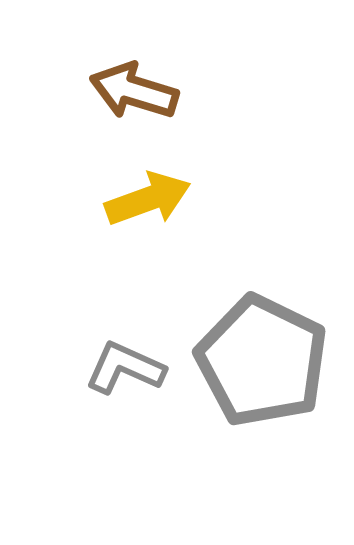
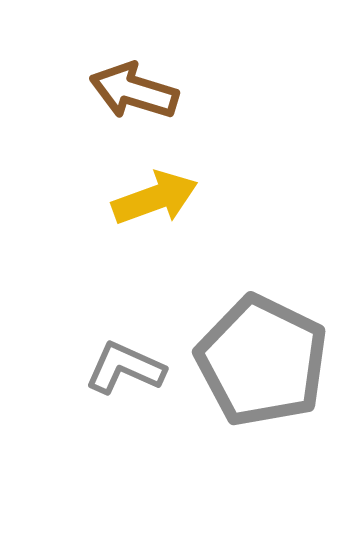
yellow arrow: moved 7 px right, 1 px up
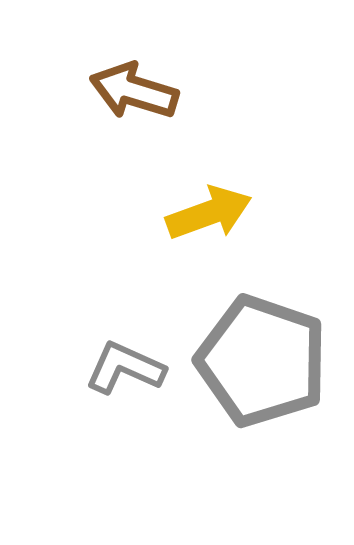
yellow arrow: moved 54 px right, 15 px down
gray pentagon: rotated 7 degrees counterclockwise
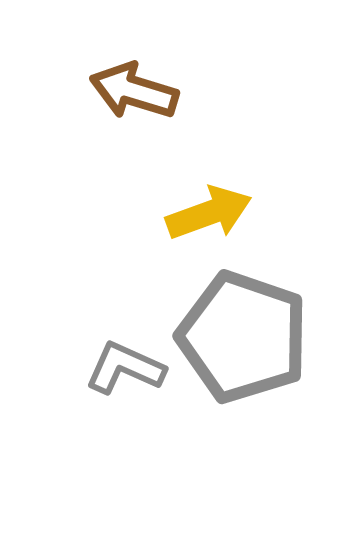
gray pentagon: moved 19 px left, 24 px up
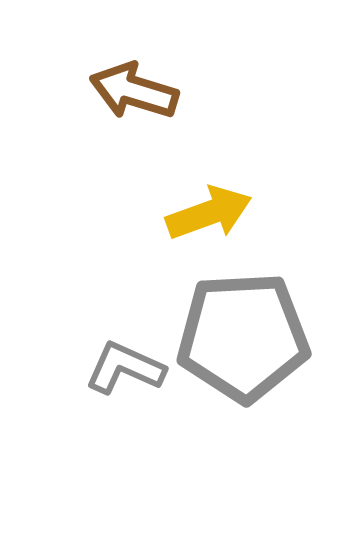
gray pentagon: rotated 22 degrees counterclockwise
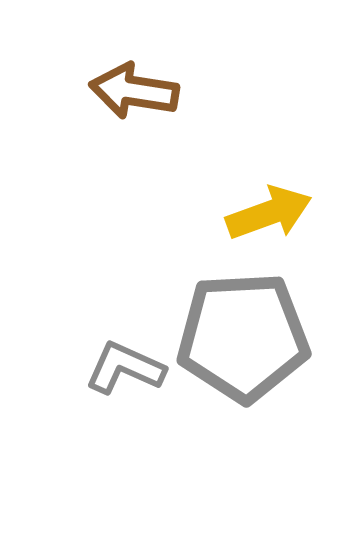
brown arrow: rotated 8 degrees counterclockwise
yellow arrow: moved 60 px right
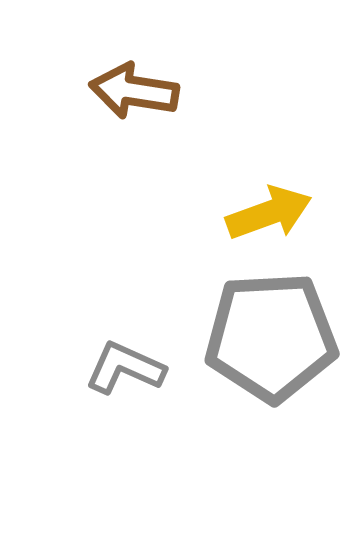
gray pentagon: moved 28 px right
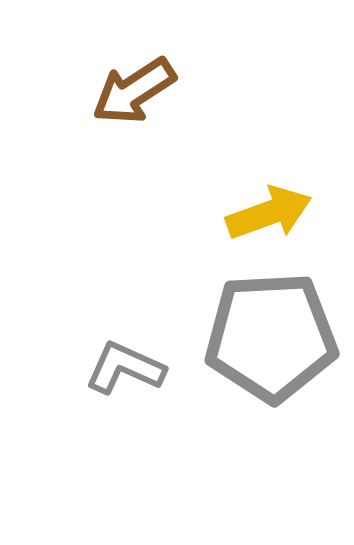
brown arrow: rotated 42 degrees counterclockwise
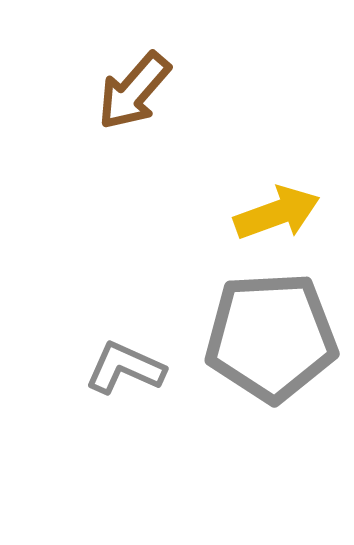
brown arrow: rotated 16 degrees counterclockwise
yellow arrow: moved 8 px right
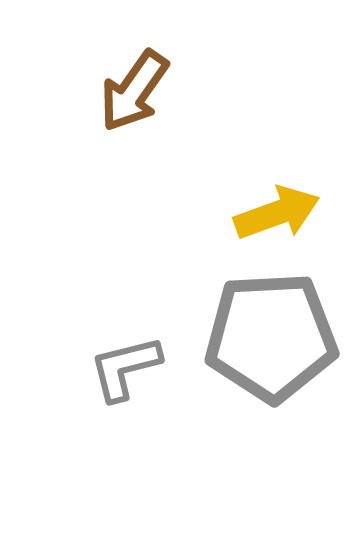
brown arrow: rotated 6 degrees counterclockwise
gray L-shape: rotated 38 degrees counterclockwise
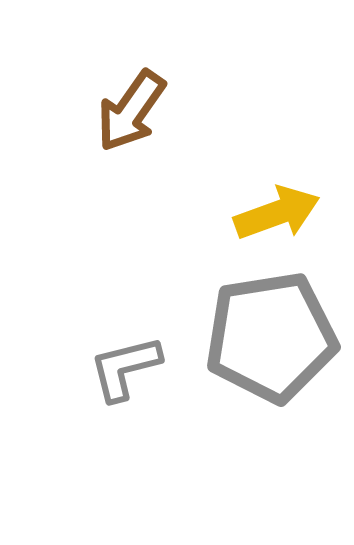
brown arrow: moved 3 px left, 20 px down
gray pentagon: rotated 6 degrees counterclockwise
